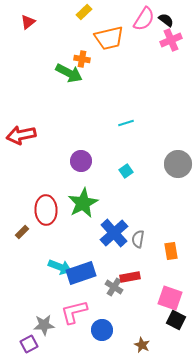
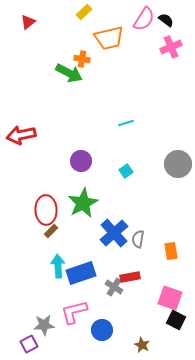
pink cross: moved 7 px down
brown rectangle: moved 29 px right, 1 px up
cyan arrow: moved 2 px left, 1 px up; rotated 115 degrees counterclockwise
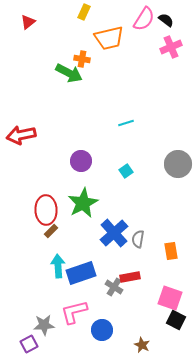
yellow rectangle: rotated 21 degrees counterclockwise
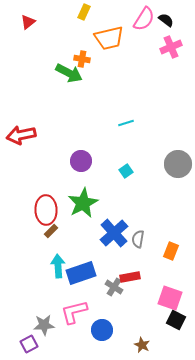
orange rectangle: rotated 30 degrees clockwise
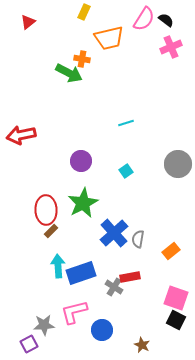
orange rectangle: rotated 30 degrees clockwise
pink square: moved 6 px right
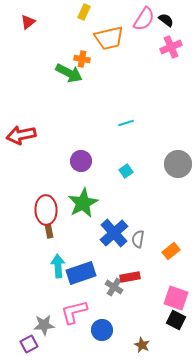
brown rectangle: moved 2 px left; rotated 56 degrees counterclockwise
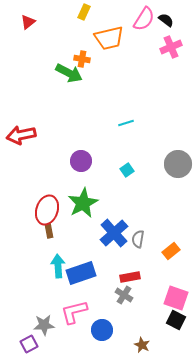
cyan square: moved 1 px right, 1 px up
red ellipse: moved 1 px right; rotated 20 degrees clockwise
gray cross: moved 10 px right, 8 px down
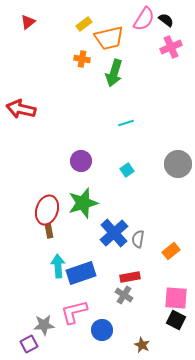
yellow rectangle: moved 12 px down; rotated 28 degrees clockwise
green arrow: moved 45 px right; rotated 80 degrees clockwise
red arrow: moved 26 px up; rotated 24 degrees clockwise
green star: rotated 12 degrees clockwise
pink square: rotated 15 degrees counterclockwise
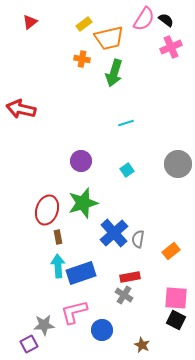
red triangle: moved 2 px right
brown rectangle: moved 9 px right, 6 px down
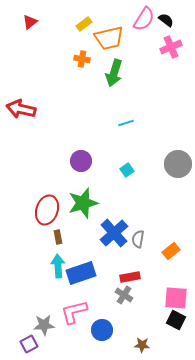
brown star: rotated 21 degrees counterclockwise
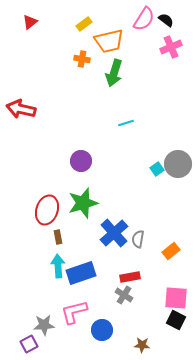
orange trapezoid: moved 3 px down
cyan square: moved 30 px right, 1 px up
